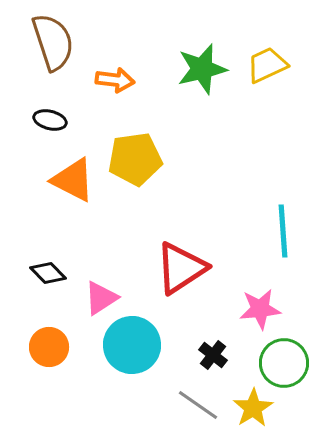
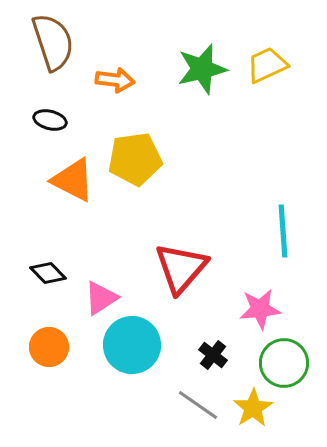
red triangle: rotated 16 degrees counterclockwise
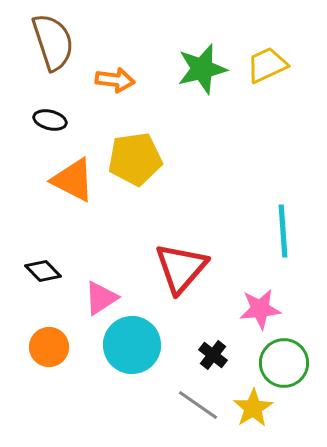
black diamond: moved 5 px left, 2 px up
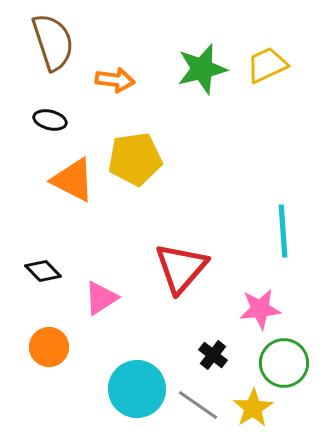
cyan circle: moved 5 px right, 44 px down
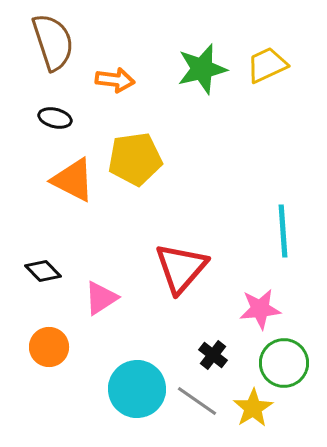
black ellipse: moved 5 px right, 2 px up
gray line: moved 1 px left, 4 px up
